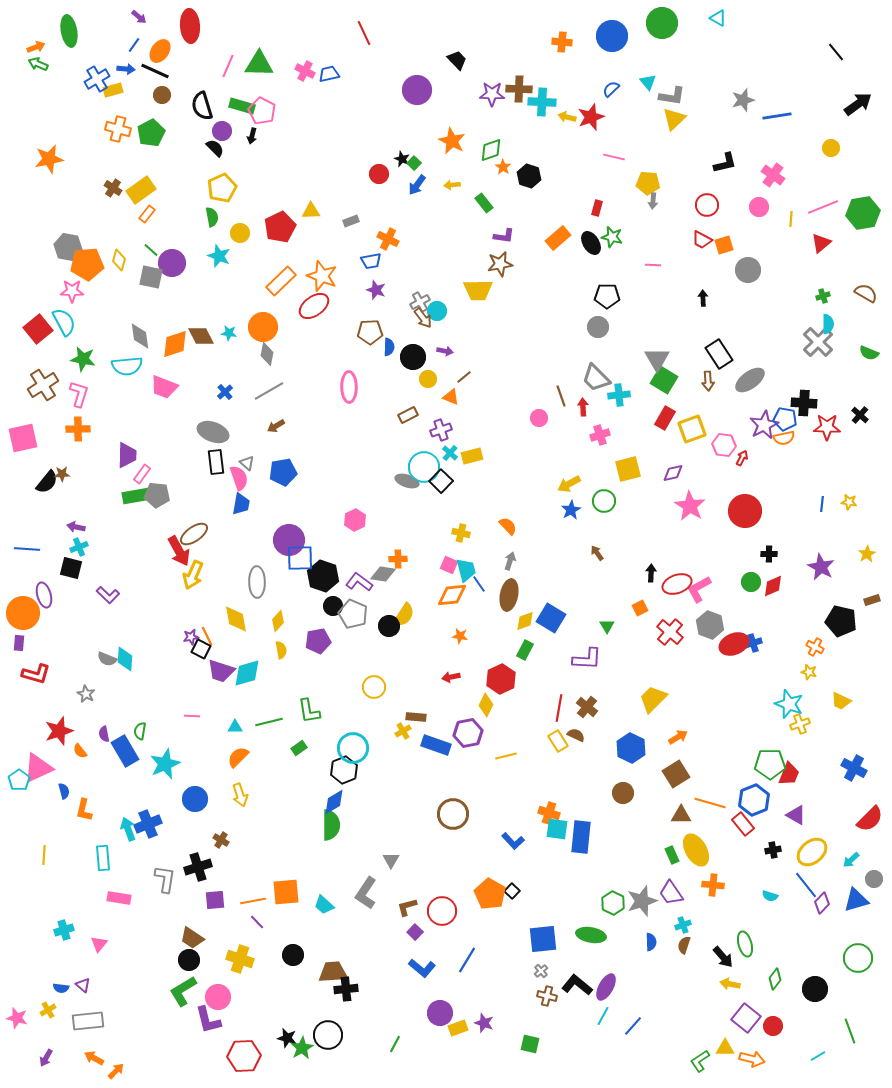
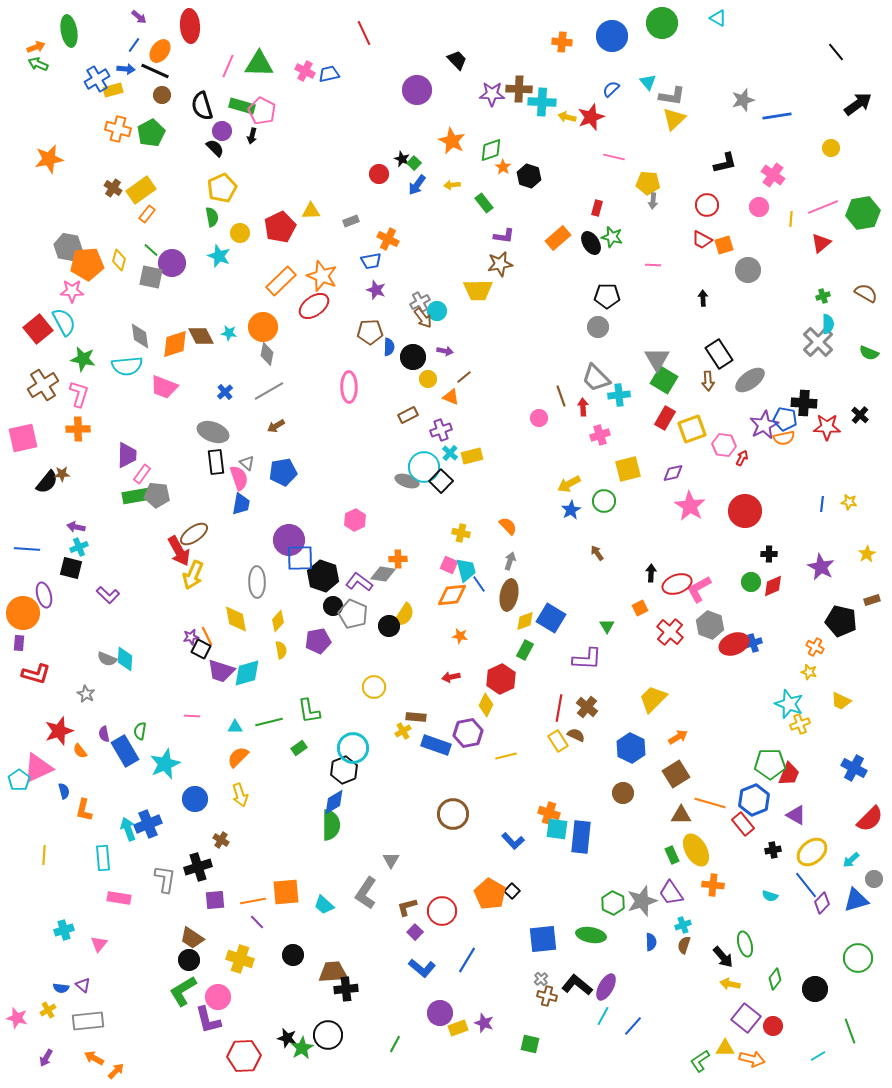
gray cross at (541, 971): moved 8 px down
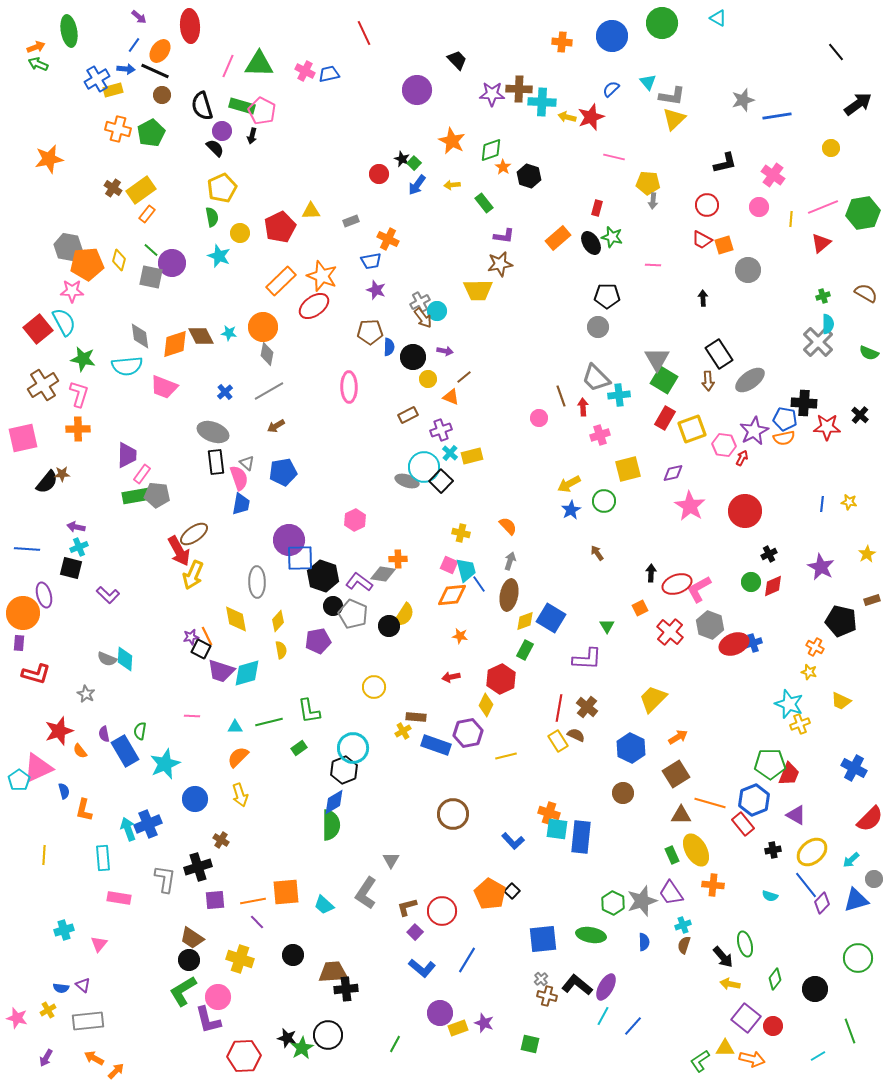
purple star at (764, 425): moved 10 px left, 6 px down
black cross at (769, 554): rotated 28 degrees counterclockwise
blue semicircle at (651, 942): moved 7 px left
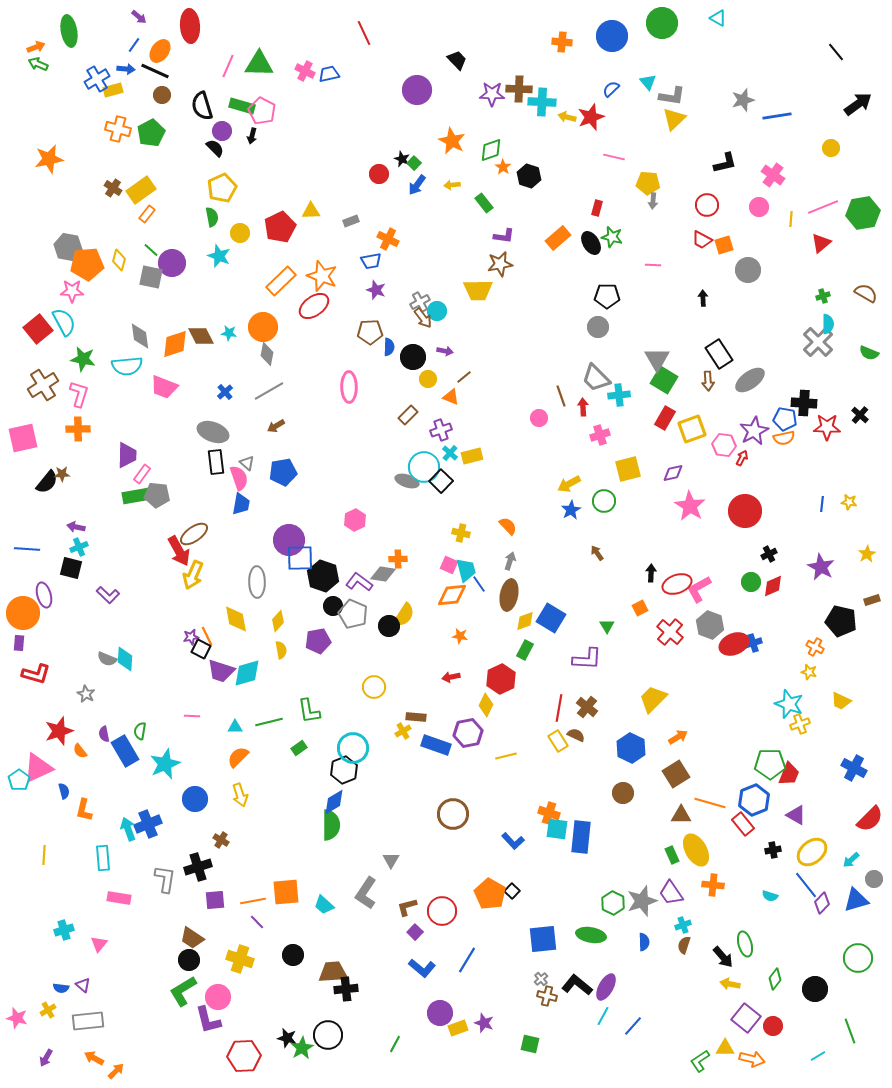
brown rectangle at (408, 415): rotated 18 degrees counterclockwise
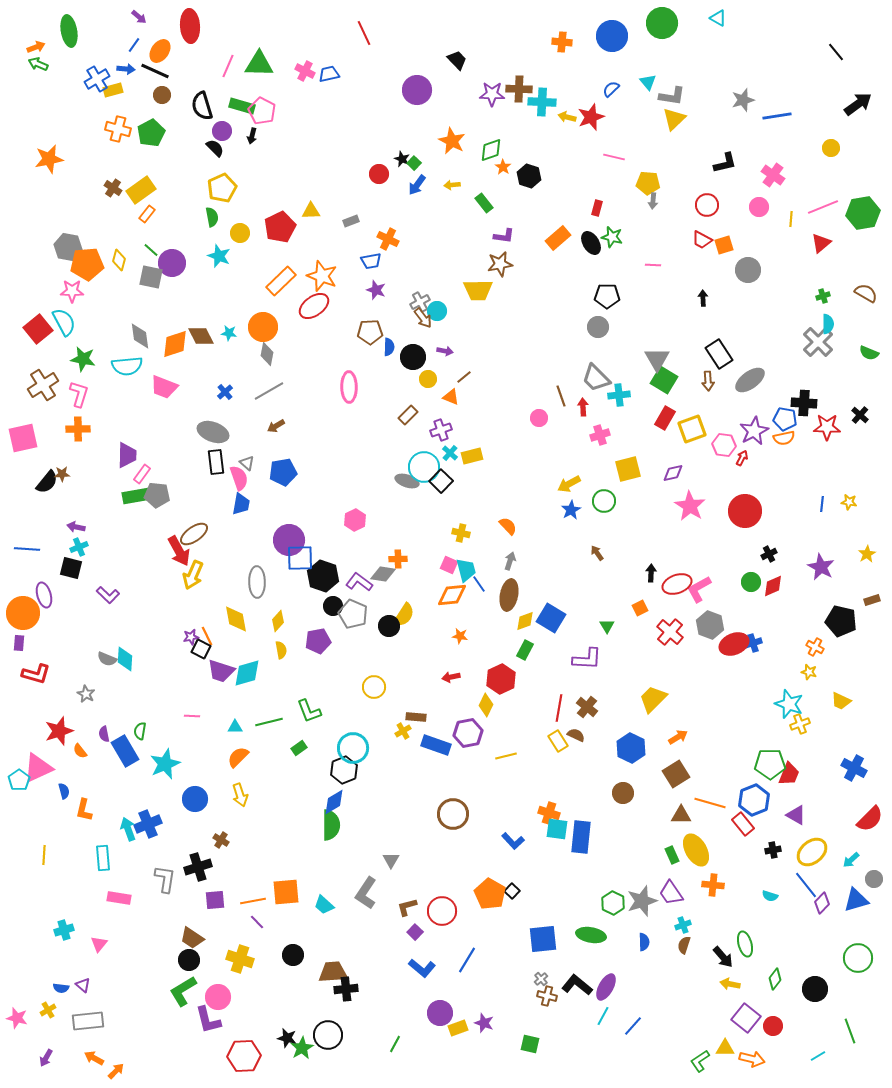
green L-shape at (309, 711): rotated 12 degrees counterclockwise
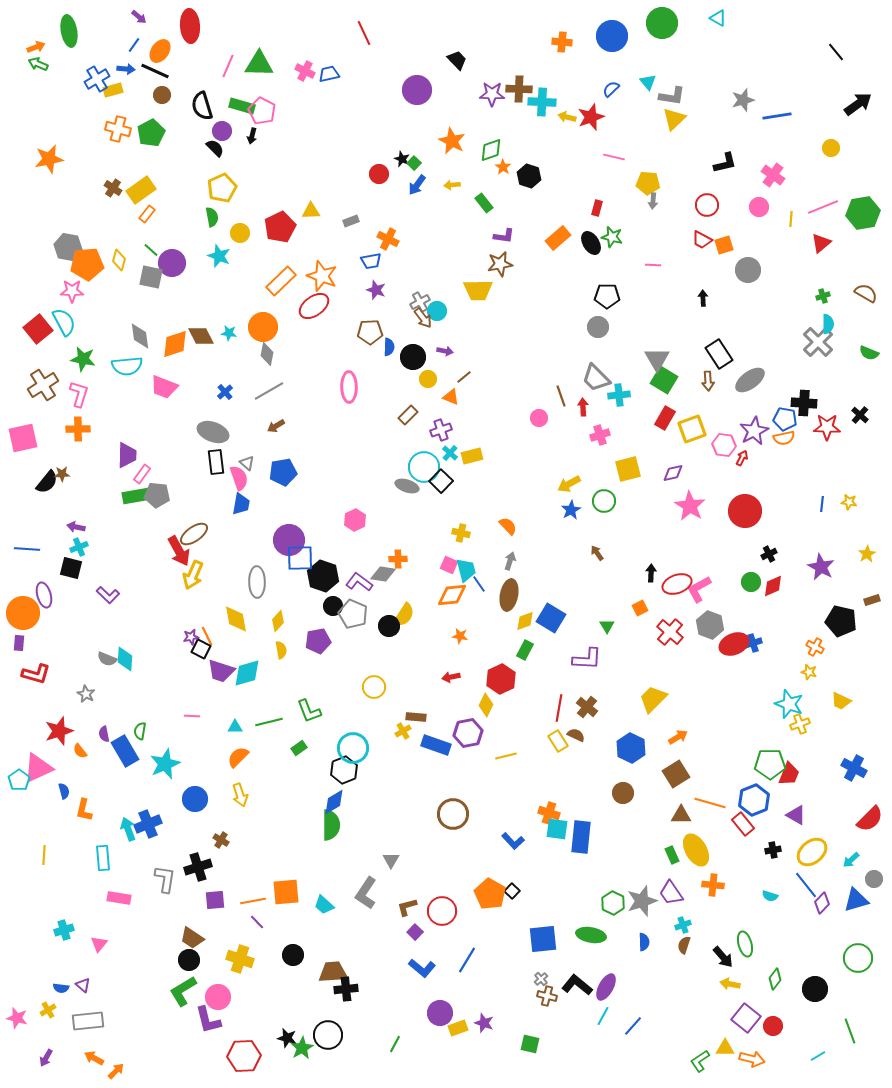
gray ellipse at (407, 481): moved 5 px down
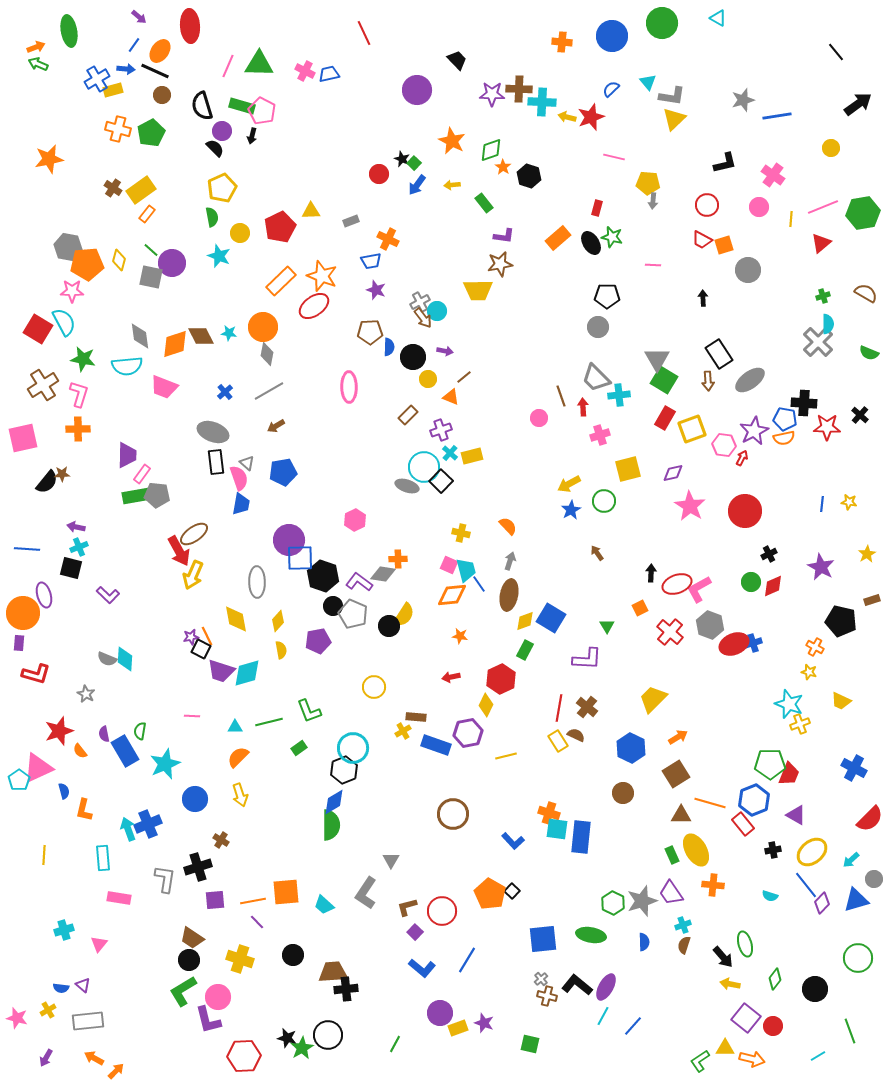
red square at (38, 329): rotated 20 degrees counterclockwise
